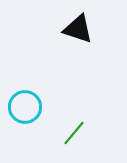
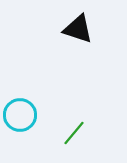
cyan circle: moved 5 px left, 8 px down
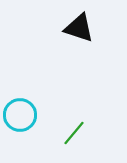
black triangle: moved 1 px right, 1 px up
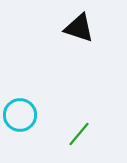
green line: moved 5 px right, 1 px down
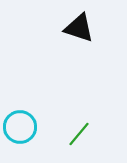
cyan circle: moved 12 px down
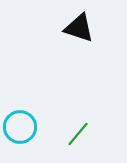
green line: moved 1 px left
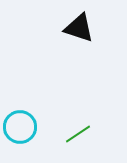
green line: rotated 16 degrees clockwise
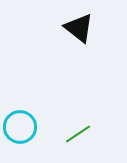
black triangle: rotated 20 degrees clockwise
